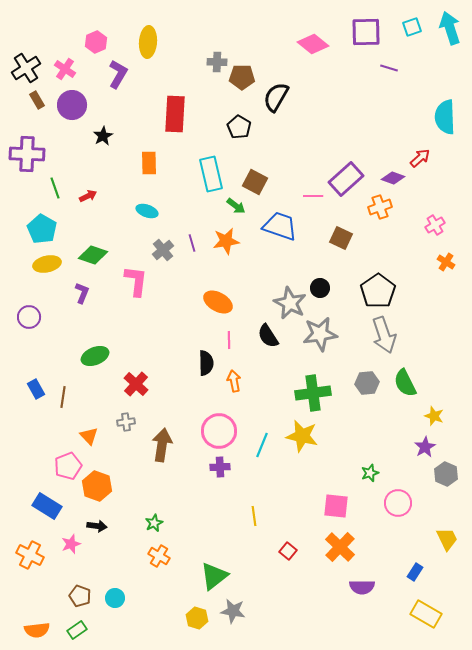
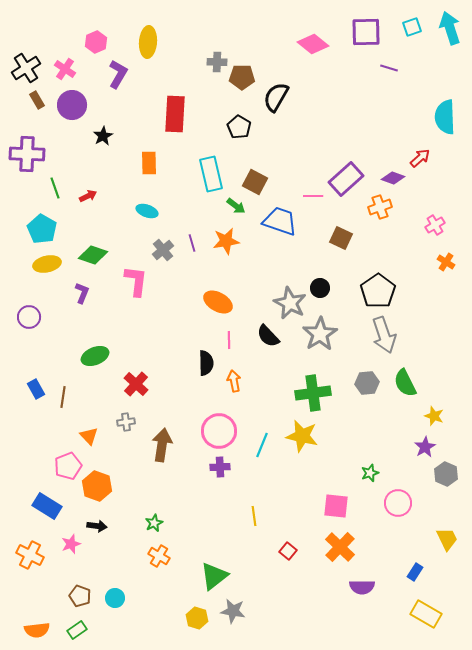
blue trapezoid at (280, 226): moved 5 px up
gray star at (320, 334): rotated 24 degrees counterclockwise
black semicircle at (268, 336): rotated 10 degrees counterclockwise
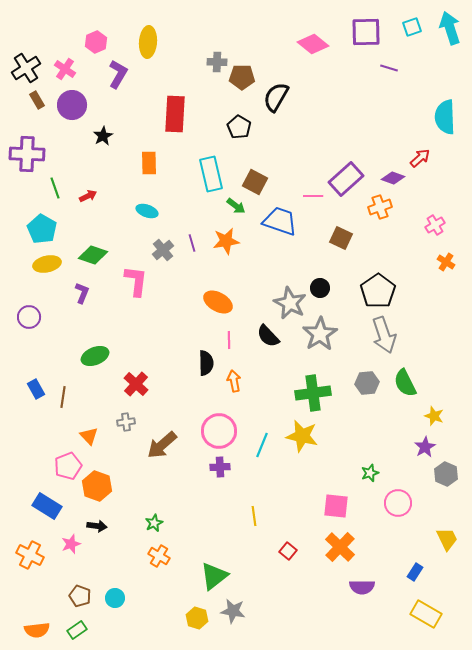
brown arrow at (162, 445): rotated 140 degrees counterclockwise
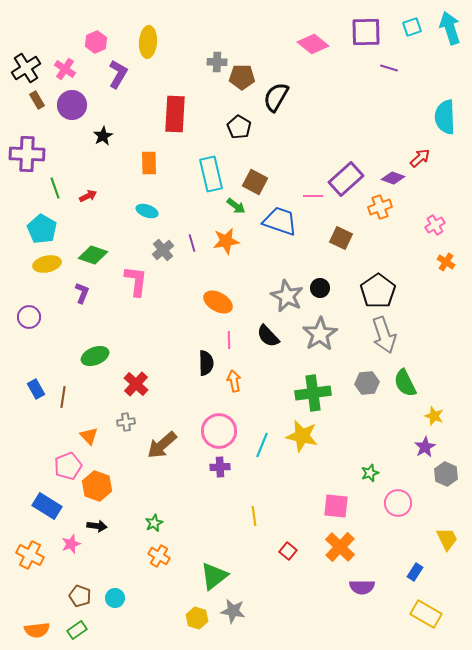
gray star at (290, 303): moved 3 px left, 7 px up
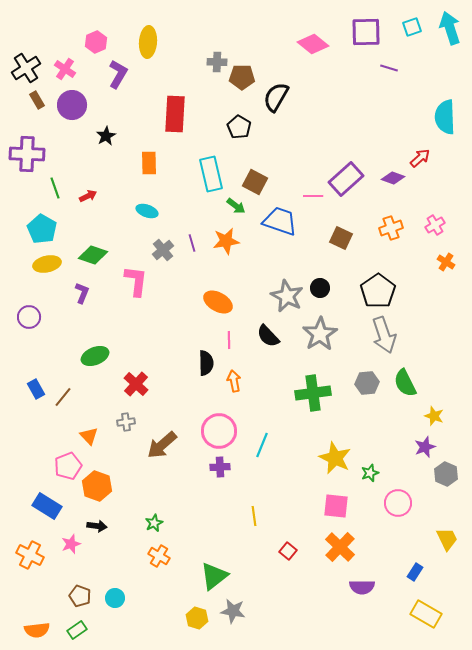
black star at (103, 136): moved 3 px right
orange cross at (380, 207): moved 11 px right, 21 px down
brown line at (63, 397): rotated 30 degrees clockwise
yellow star at (302, 436): moved 33 px right, 22 px down; rotated 12 degrees clockwise
purple star at (425, 447): rotated 10 degrees clockwise
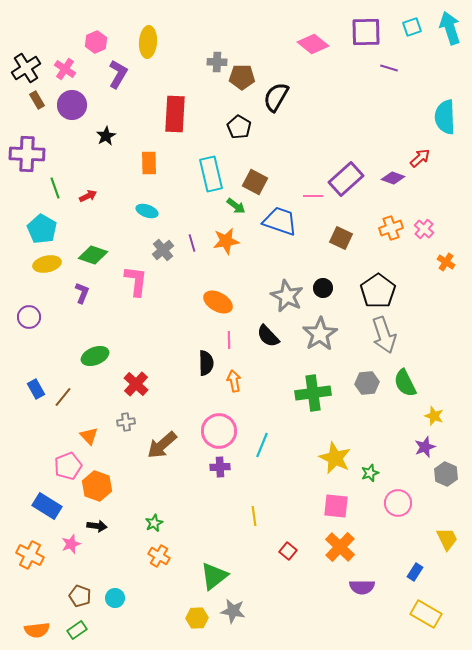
pink cross at (435, 225): moved 11 px left, 4 px down; rotated 18 degrees counterclockwise
black circle at (320, 288): moved 3 px right
yellow hexagon at (197, 618): rotated 20 degrees counterclockwise
